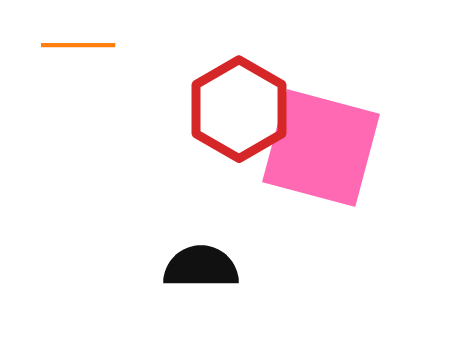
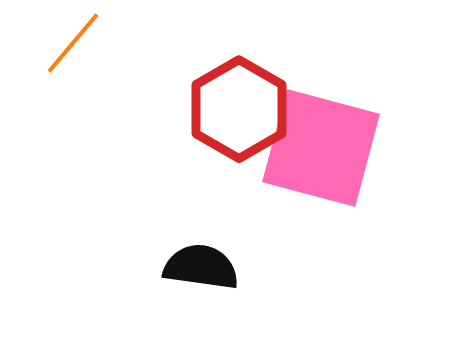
orange line: moved 5 px left, 2 px up; rotated 50 degrees counterclockwise
black semicircle: rotated 8 degrees clockwise
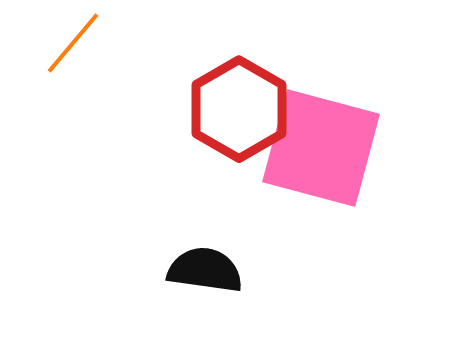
black semicircle: moved 4 px right, 3 px down
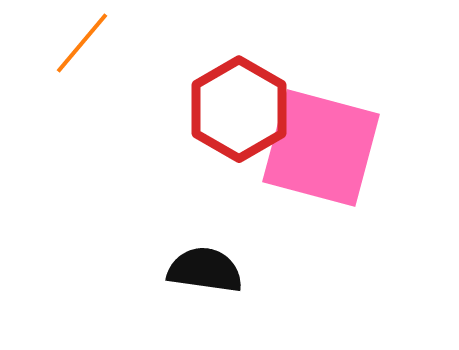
orange line: moved 9 px right
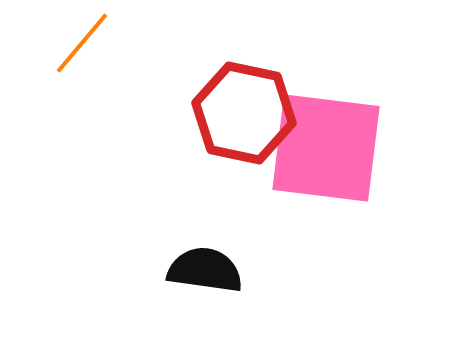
red hexagon: moved 5 px right, 4 px down; rotated 18 degrees counterclockwise
pink square: moved 5 px right; rotated 8 degrees counterclockwise
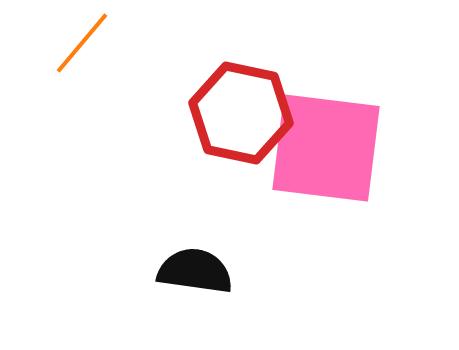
red hexagon: moved 3 px left
black semicircle: moved 10 px left, 1 px down
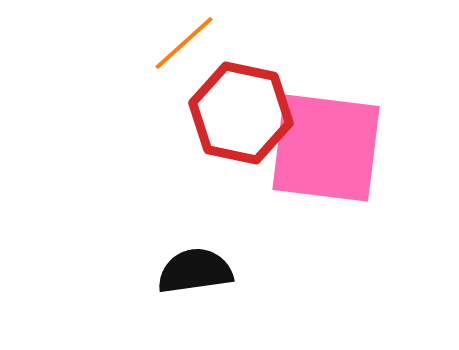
orange line: moved 102 px right; rotated 8 degrees clockwise
black semicircle: rotated 16 degrees counterclockwise
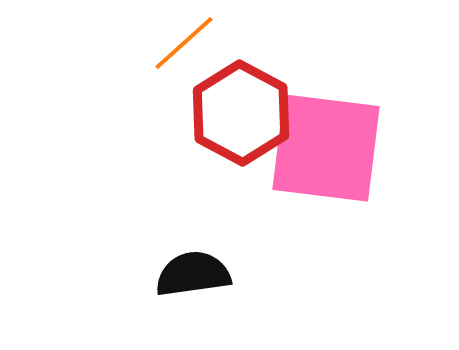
red hexagon: rotated 16 degrees clockwise
black semicircle: moved 2 px left, 3 px down
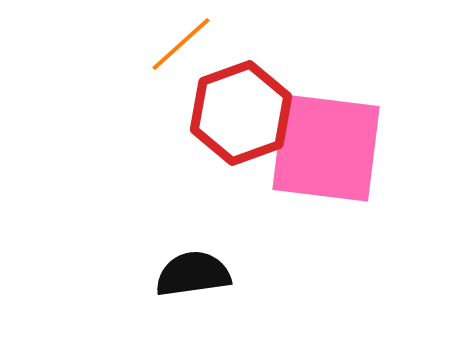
orange line: moved 3 px left, 1 px down
red hexagon: rotated 12 degrees clockwise
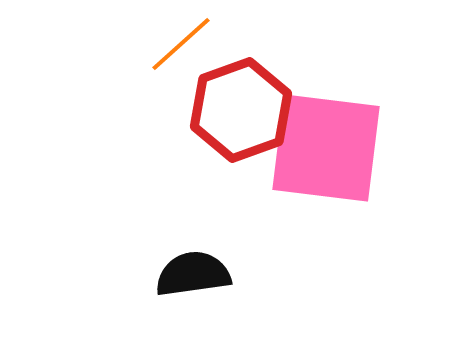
red hexagon: moved 3 px up
